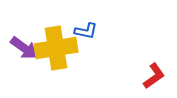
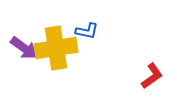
blue L-shape: moved 1 px right
red L-shape: moved 2 px left
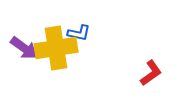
blue L-shape: moved 8 px left, 2 px down
red L-shape: moved 1 px left, 3 px up
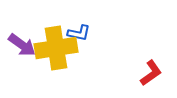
purple arrow: moved 2 px left, 3 px up
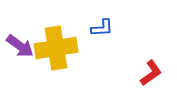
blue L-shape: moved 23 px right, 5 px up; rotated 15 degrees counterclockwise
purple arrow: moved 2 px left, 1 px down
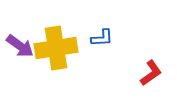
blue L-shape: moved 10 px down
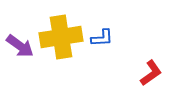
yellow cross: moved 5 px right, 11 px up
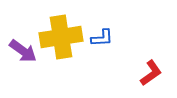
purple arrow: moved 3 px right, 5 px down
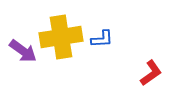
blue L-shape: moved 1 px down
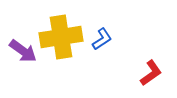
blue L-shape: rotated 30 degrees counterclockwise
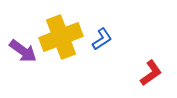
yellow cross: rotated 12 degrees counterclockwise
